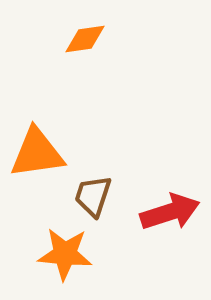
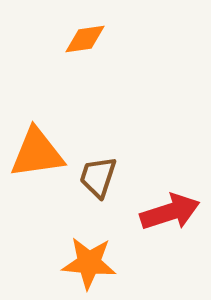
brown trapezoid: moved 5 px right, 19 px up
orange star: moved 24 px right, 9 px down
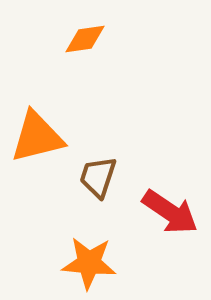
orange triangle: moved 16 px up; rotated 6 degrees counterclockwise
red arrow: rotated 52 degrees clockwise
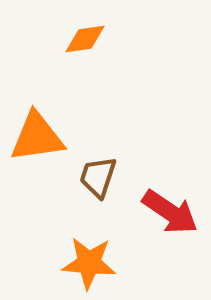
orange triangle: rotated 6 degrees clockwise
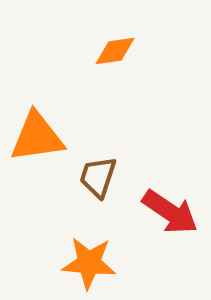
orange diamond: moved 30 px right, 12 px down
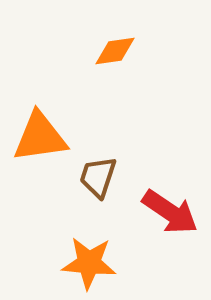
orange triangle: moved 3 px right
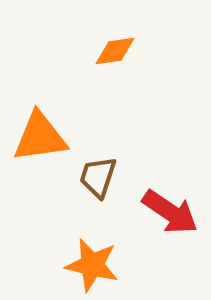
orange star: moved 3 px right, 2 px down; rotated 8 degrees clockwise
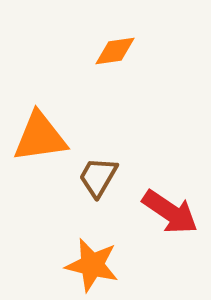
brown trapezoid: rotated 12 degrees clockwise
